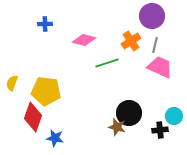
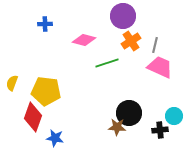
purple circle: moved 29 px left
brown star: rotated 12 degrees counterclockwise
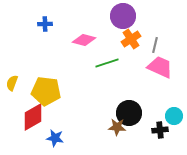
orange cross: moved 2 px up
red diamond: rotated 40 degrees clockwise
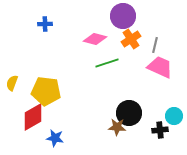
pink diamond: moved 11 px right, 1 px up
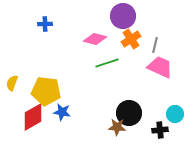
cyan circle: moved 1 px right, 2 px up
blue star: moved 7 px right, 26 px up
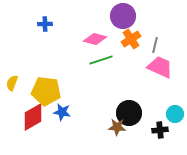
green line: moved 6 px left, 3 px up
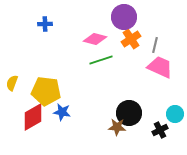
purple circle: moved 1 px right, 1 px down
black cross: rotated 21 degrees counterclockwise
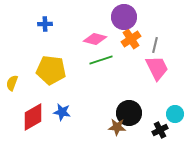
pink trapezoid: moved 3 px left, 1 px down; rotated 40 degrees clockwise
yellow pentagon: moved 5 px right, 21 px up
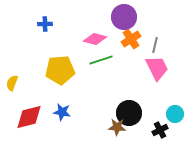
yellow pentagon: moved 9 px right; rotated 12 degrees counterclockwise
red diamond: moved 4 px left; rotated 16 degrees clockwise
